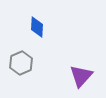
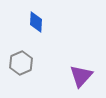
blue diamond: moved 1 px left, 5 px up
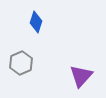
blue diamond: rotated 15 degrees clockwise
